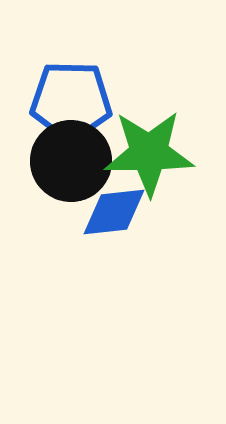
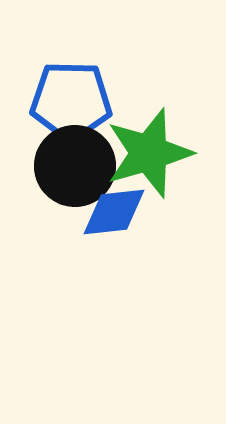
green star: rotated 16 degrees counterclockwise
black circle: moved 4 px right, 5 px down
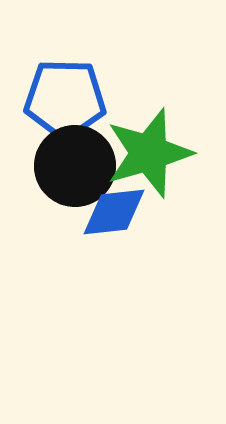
blue pentagon: moved 6 px left, 2 px up
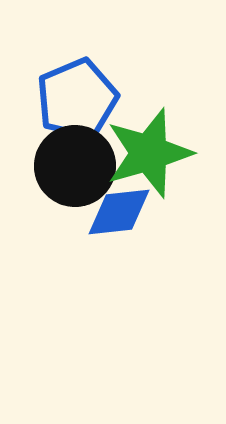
blue pentagon: moved 12 px right; rotated 24 degrees counterclockwise
blue diamond: moved 5 px right
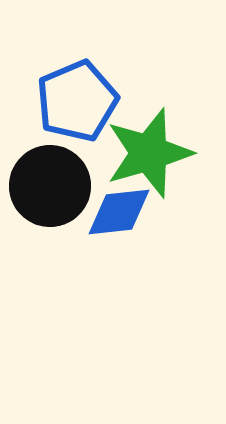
blue pentagon: moved 2 px down
black circle: moved 25 px left, 20 px down
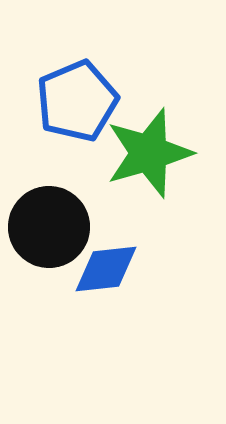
black circle: moved 1 px left, 41 px down
blue diamond: moved 13 px left, 57 px down
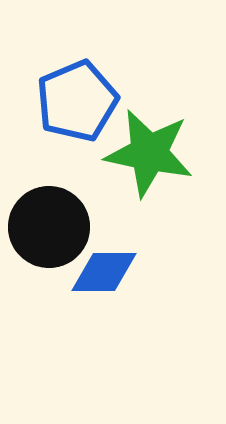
green star: rotated 28 degrees clockwise
blue diamond: moved 2 px left, 3 px down; rotated 6 degrees clockwise
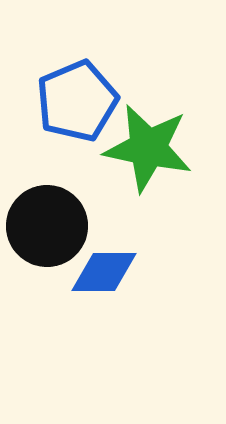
green star: moved 1 px left, 5 px up
black circle: moved 2 px left, 1 px up
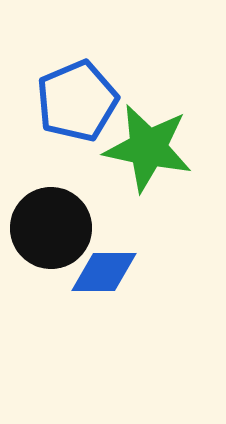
black circle: moved 4 px right, 2 px down
